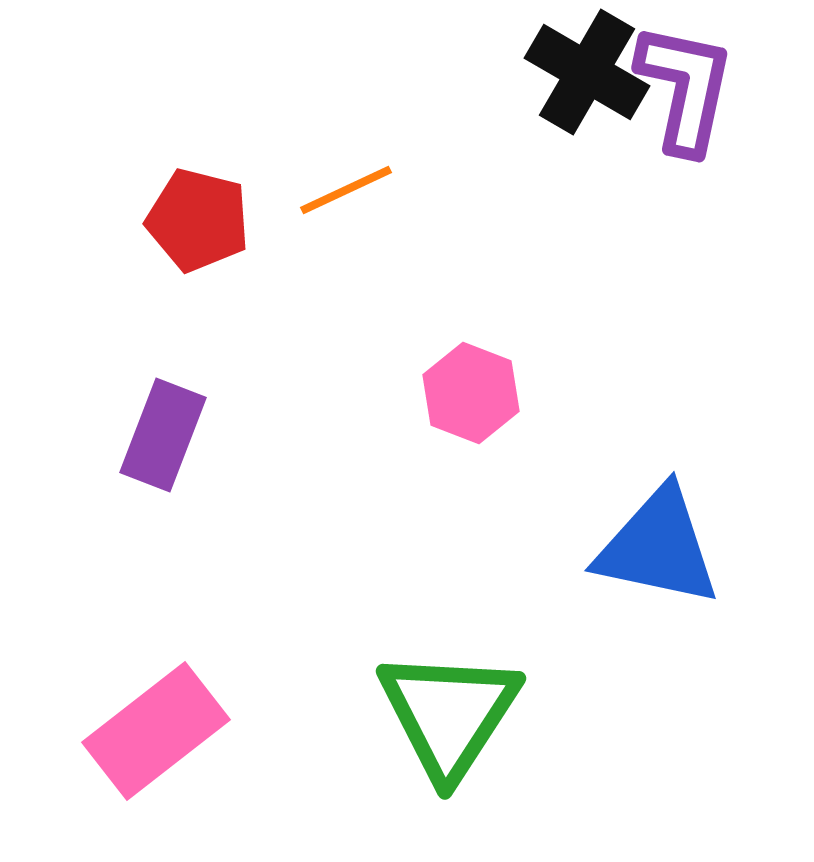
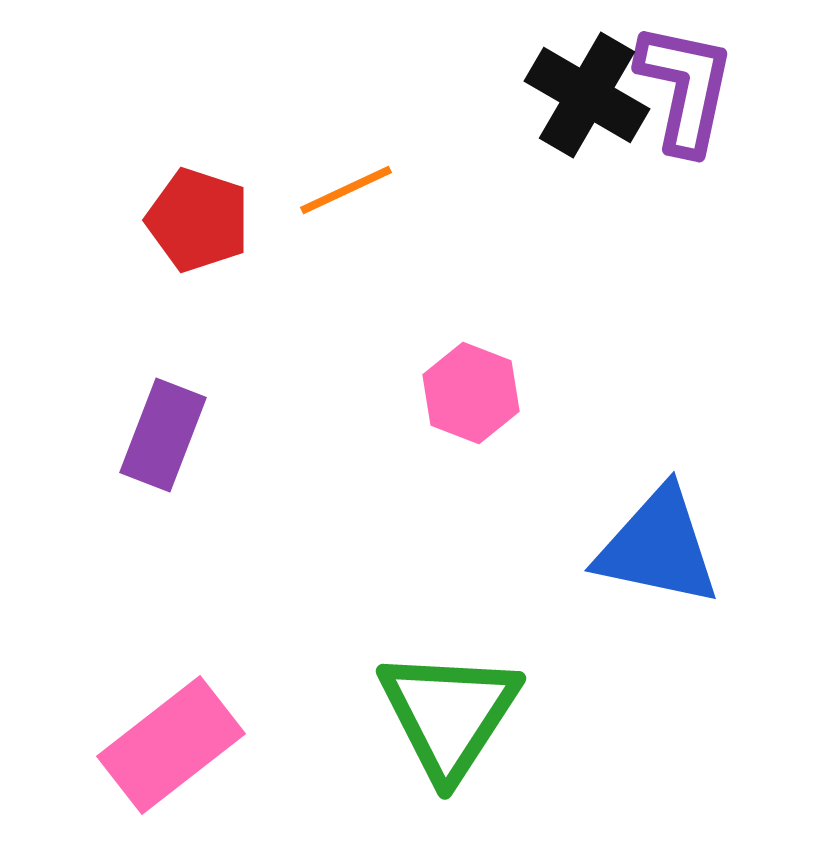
black cross: moved 23 px down
red pentagon: rotated 4 degrees clockwise
pink rectangle: moved 15 px right, 14 px down
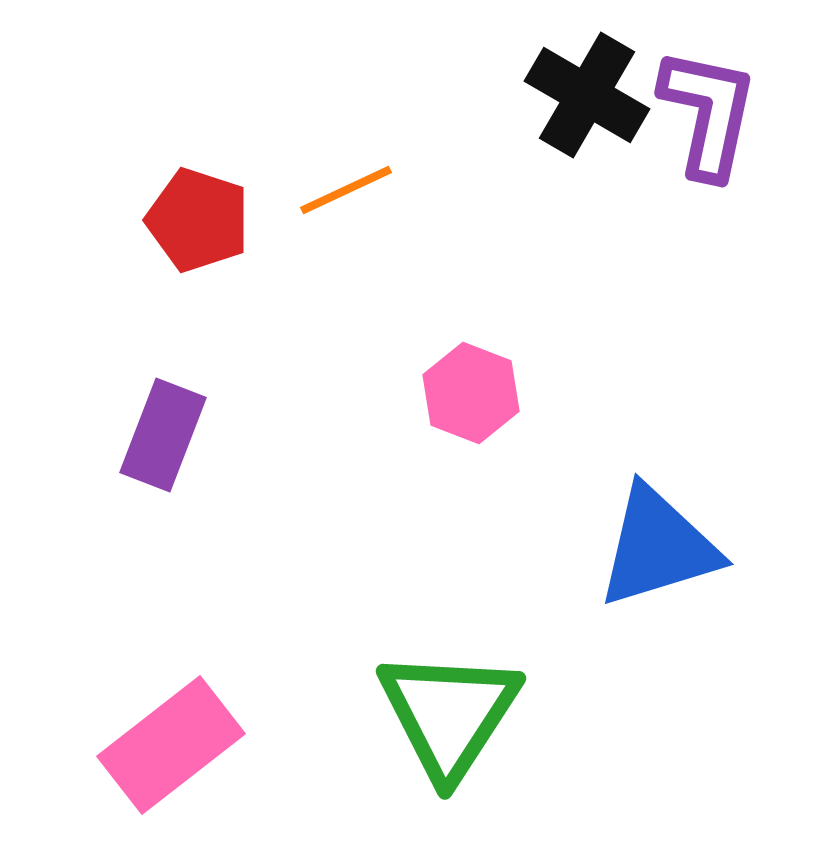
purple L-shape: moved 23 px right, 25 px down
blue triangle: rotated 29 degrees counterclockwise
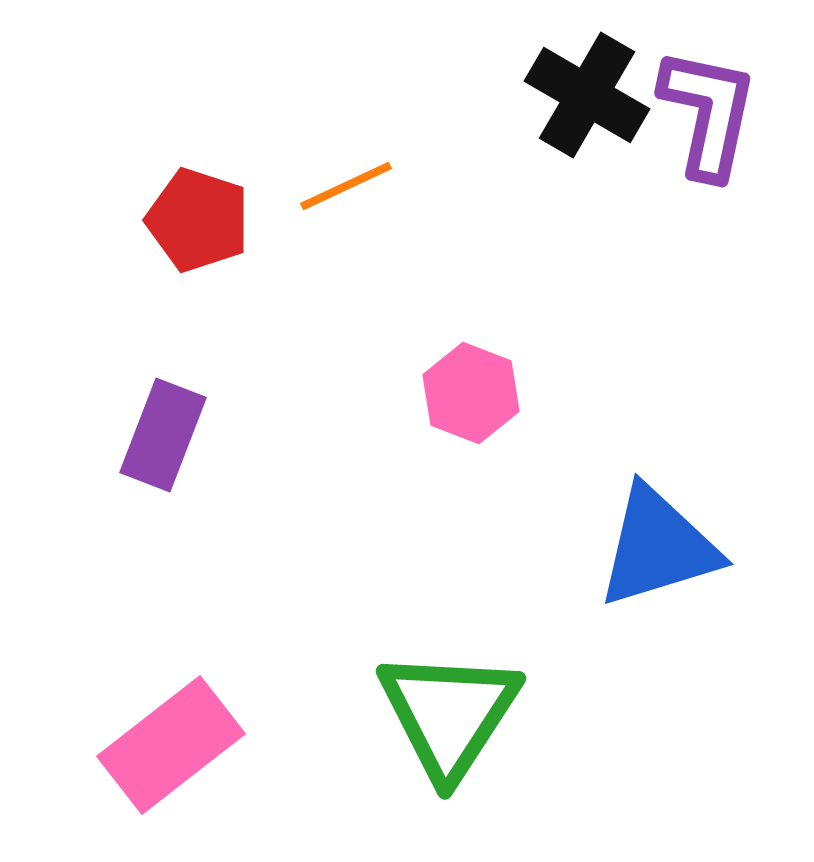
orange line: moved 4 px up
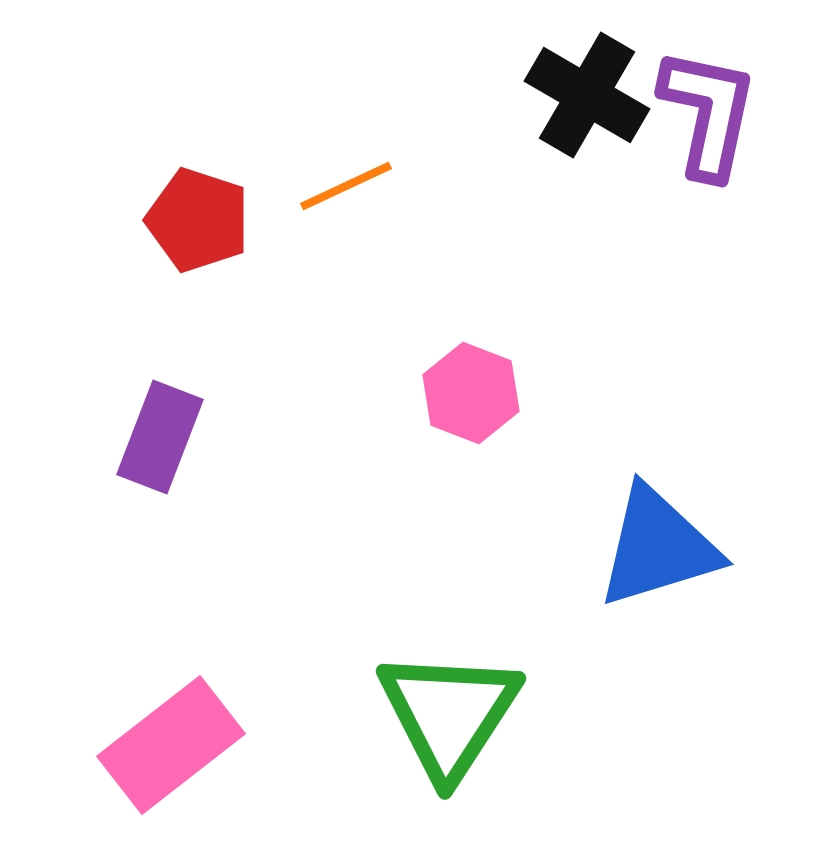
purple rectangle: moved 3 px left, 2 px down
